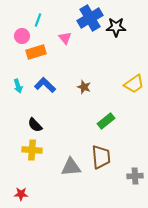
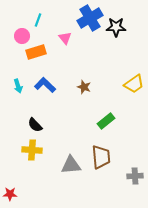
gray triangle: moved 2 px up
red star: moved 11 px left
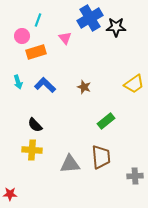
cyan arrow: moved 4 px up
gray triangle: moved 1 px left, 1 px up
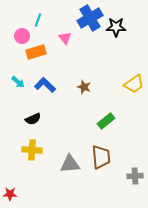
cyan arrow: rotated 32 degrees counterclockwise
black semicircle: moved 2 px left, 6 px up; rotated 70 degrees counterclockwise
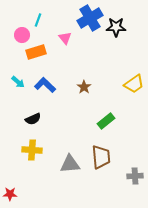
pink circle: moved 1 px up
brown star: rotated 16 degrees clockwise
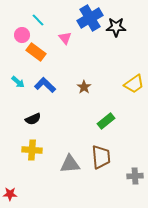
cyan line: rotated 64 degrees counterclockwise
orange rectangle: rotated 54 degrees clockwise
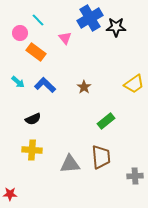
pink circle: moved 2 px left, 2 px up
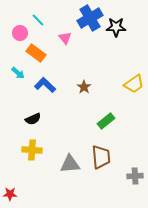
orange rectangle: moved 1 px down
cyan arrow: moved 9 px up
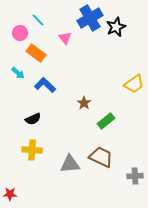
black star: rotated 24 degrees counterclockwise
brown star: moved 16 px down
brown trapezoid: rotated 60 degrees counterclockwise
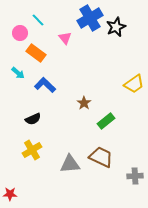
yellow cross: rotated 36 degrees counterclockwise
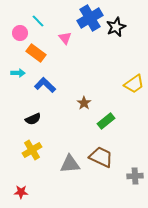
cyan line: moved 1 px down
cyan arrow: rotated 40 degrees counterclockwise
red star: moved 11 px right, 2 px up
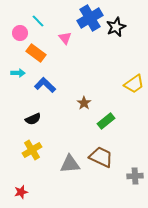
red star: rotated 16 degrees counterclockwise
